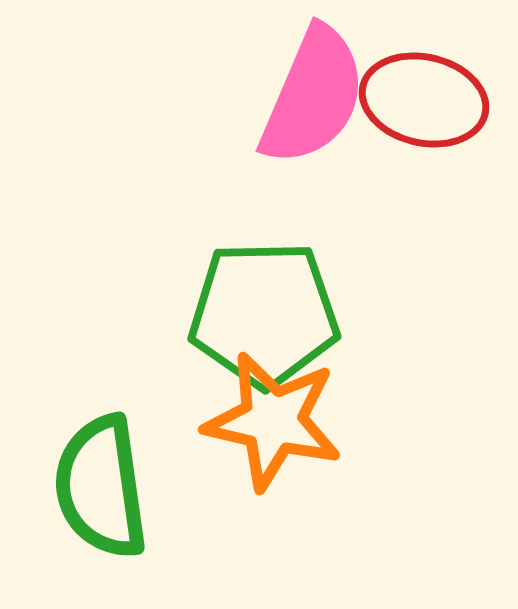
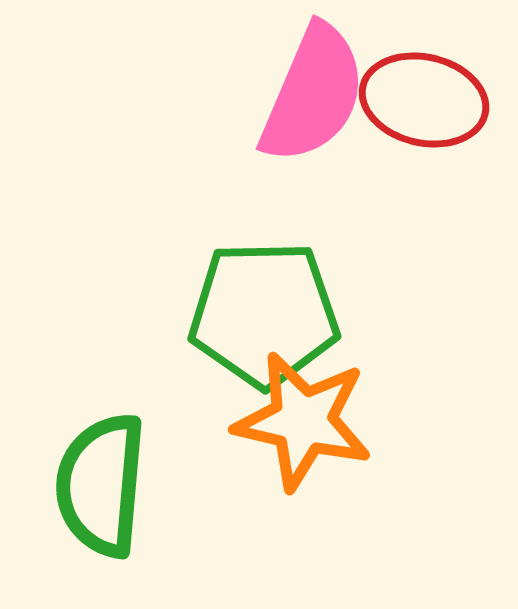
pink semicircle: moved 2 px up
orange star: moved 30 px right
green semicircle: moved 2 px up; rotated 13 degrees clockwise
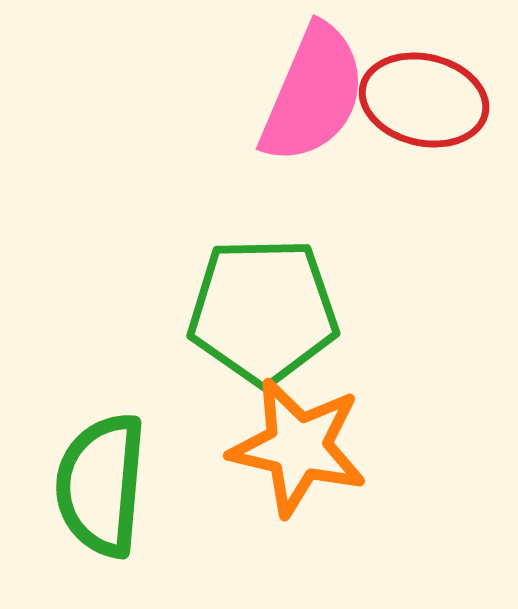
green pentagon: moved 1 px left, 3 px up
orange star: moved 5 px left, 26 px down
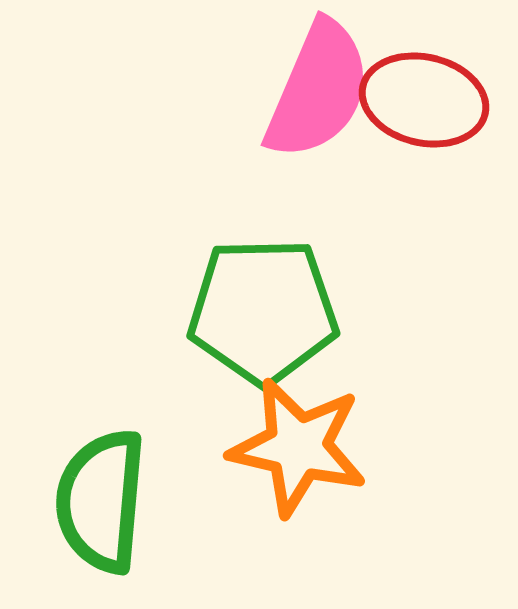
pink semicircle: moved 5 px right, 4 px up
green semicircle: moved 16 px down
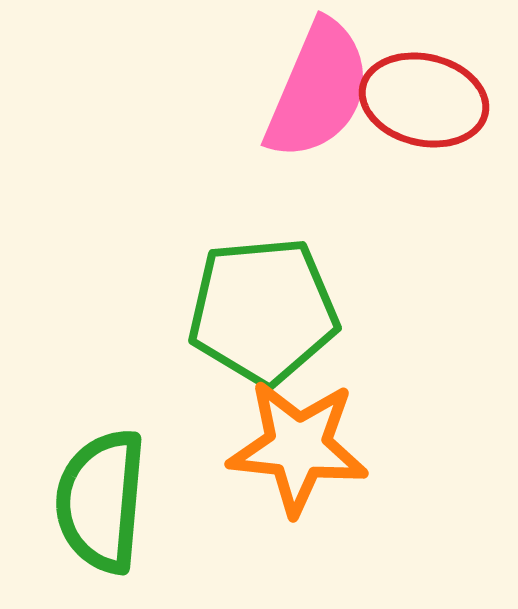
green pentagon: rotated 4 degrees counterclockwise
orange star: rotated 7 degrees counterclockwise
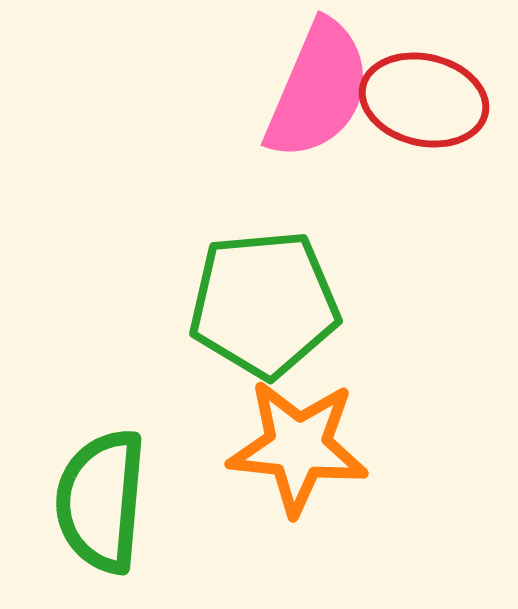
green pentagon: moved 1 px right, 7 px up
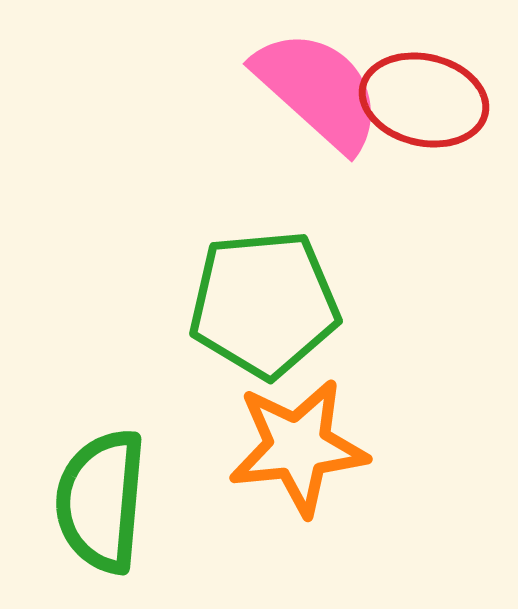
pink semicircle: rotated 71 degrees counterclockwise
orange star: rotated 12 degrees counterclockwise
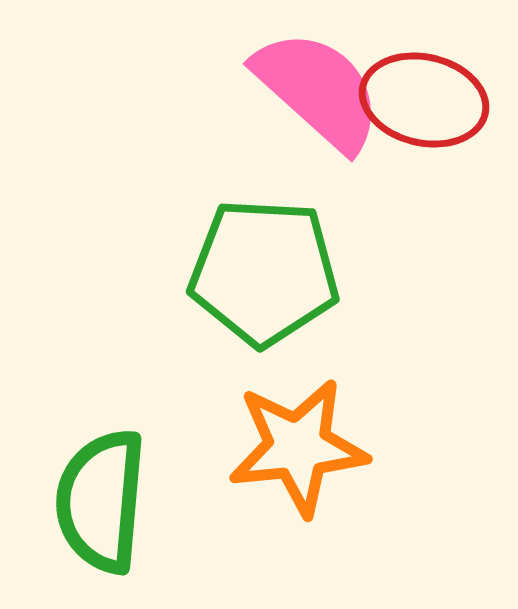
green pentagon: moved 32 px up; rotated 8 degrees clockwise
